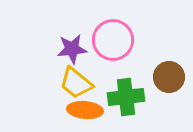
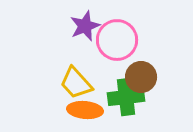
pink circle: moved 4 px right
purple star: moved 13 px right, 23 px up; rotated 16 degrees counterclockwise
brown circle: moved 28 px left
yellow trapezoid: rotated 9 degrees clockwise
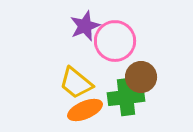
pink circle: moved 2 px left, 1 px down
yellow trapezoid: rotated 9 degrees counterclockwise
orange ellipse: rotated 28 degrees counterclockwise
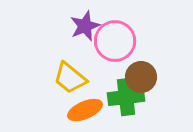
yellow trapezoid: moved 6 px left, 5 px up
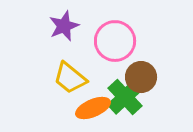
purple star: moved 21 px left
green cross: moved 1 px left; rotated 36 degrees counterclockwise
orange ellipse: moved 8 px right, 2 px up
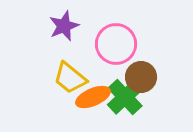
pink circle: moved 1 px right, 3 px down
orange ellipse: moved 11 px up
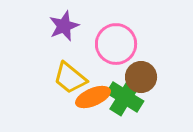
green cross: rotated 15 degrees counterclockwise
